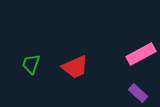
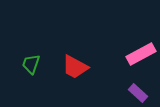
red trapezoid: rotated 52 degrees clockwise
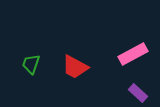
pink rectangle: moved 8 px left
